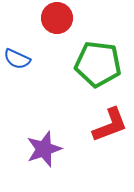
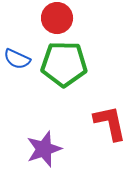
green pentagon: moved 34 px left; rotated 6 degrees counterclockwise
red L-shape: moved 2 px up; rotated 81 degrees counterclockwise
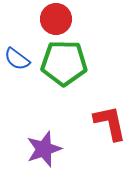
red circle: moved 1 px left, 1 px down
blue semicircle: rotated 12 degrees clockwise
green pentagon: moved 1 px up
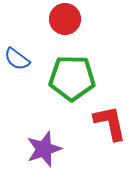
red circle: moved 9 px right
green pentagon: moved 8 px right, 15 px down
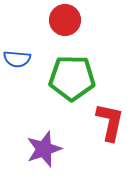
red circle: moved 1 px down
blue semicircle: rotated 32 degrees counterclockwise
red L-shape: moved 1 px up; rotated 24 degrees clockwise
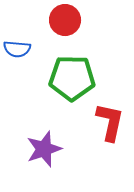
blue semicircle: moved 10 px up
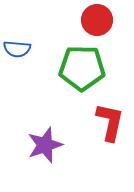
red circle: moved 32 px right
green pentagon: moved 10 px right, 10 px up
purple star: moved 1 px right, 4 px up
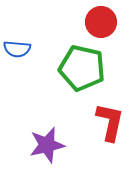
red circle: moved 4 px right, 2 px down
green pentagon: rotated 12 degrees clockwise
purple star: moved 2 px right; rotated 6 degrees clockwise
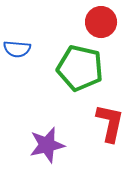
green pentagon: moved 2 px left
red L-shape: moved 1 px down
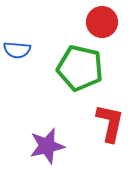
red circle: moved 1 px right
blue semicircle: moved 1 px down
purple star: moved 1 px down
